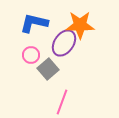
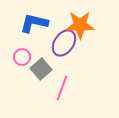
pink circle: moved 9 px left, 2 px down
gray square: moved 7 px left
pink line: moved 14 px up
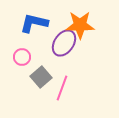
gray square: moved 8 px down
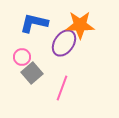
gray square: moved 9 px left, 4 px up
